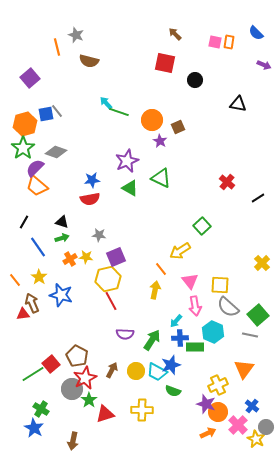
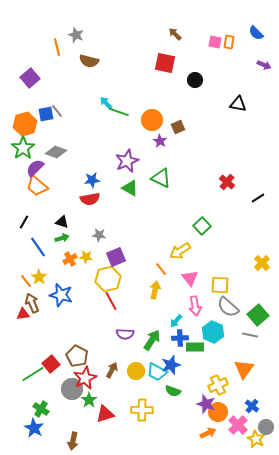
orange line at (15, 280): moved 11 px right, 1 px down
pink triangle at (190, 281): moved 3 px up
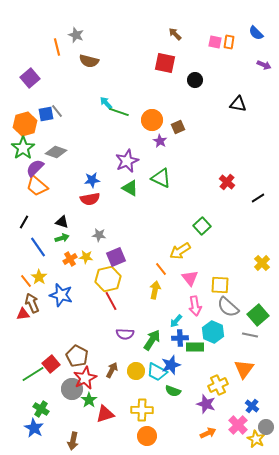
orange circle at (218, 412): moved 71 px left, 24 px down
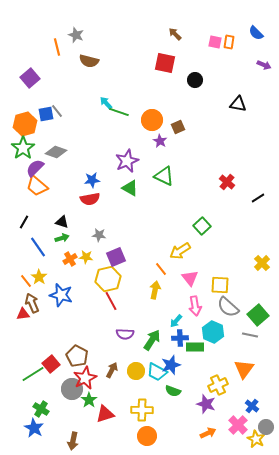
green triangle at (161, 178): moved 3 px right, 2 px up
